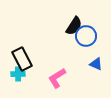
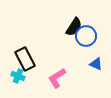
black semicircle: moved 1 px down
black rectangle: moved 3 px right
cyan cross: moved 2 px down; rotated 24 degrees clockwise
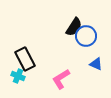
pink L-shape: moved 4 px right, 1 px down
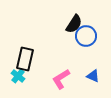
black semicircle: moved 3 px up
black rectangle: rotated 40 degrees clockwise
blue triangle: moved 3 px left, 12 px down
cyan cross: rotated 16 degrees clockwise
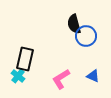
black semicircle: rotated 132 degrees clockwise
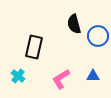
blue circle: moved 12 px right
black rectangle: moved 9 px right, 12 px up
blue triangle: rotated 24 degrees counterclockwise
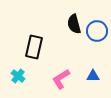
blue circle: moved 1 px left, 5 px up
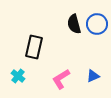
blue circle: moved 7 px up
blue triangle: rotated 24 degrees counterclockwise
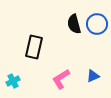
cyan cross: moved 5 px left, 5 px down; rotated 24 degrees clockwise
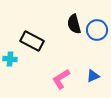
blue circle: moved 6 px down
black rectangle: moved 2 px left, 6 px up; rotated 75 degrees counterclockwise
cyan cross: moved 3 px left, 22 px up; rotated 32 degrees clockwise
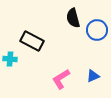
black semicircle: moved 1 px left, 6 px up
